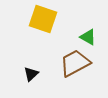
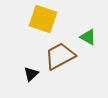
brown trapezoid: moved 15 px left, 7 px up
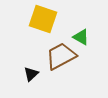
green triangle: moved 7 px left
brown trapezoid: moved 1 px right
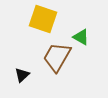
brown trapezoid: moved 4 px left, 1 px down; rotated 32 degrees counterclockwise
black triangle: moved 9 px left, 1 px down
